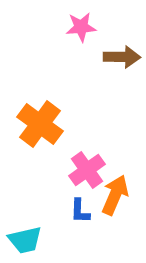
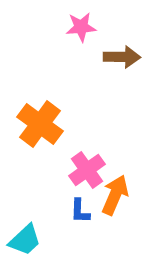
cyan trapezoid: rotated 30 degrees counterclockwise
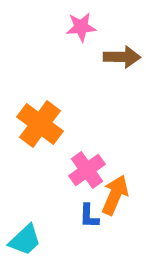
blue L-shape: moved 9 px right, 5 px down
